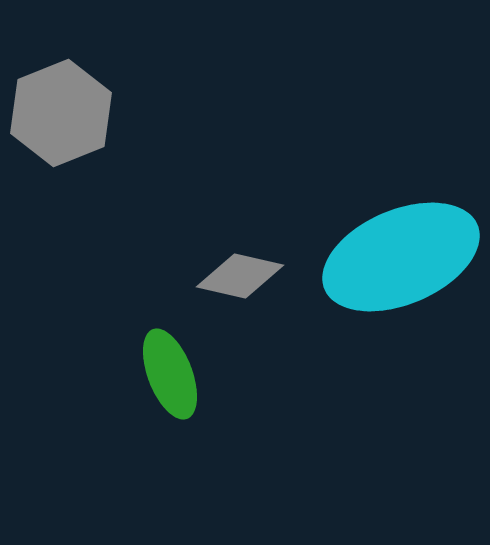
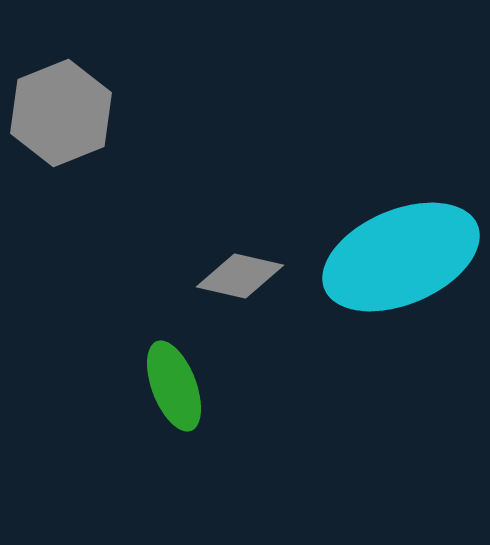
green ellipse: moved 4 px right, 12 px down
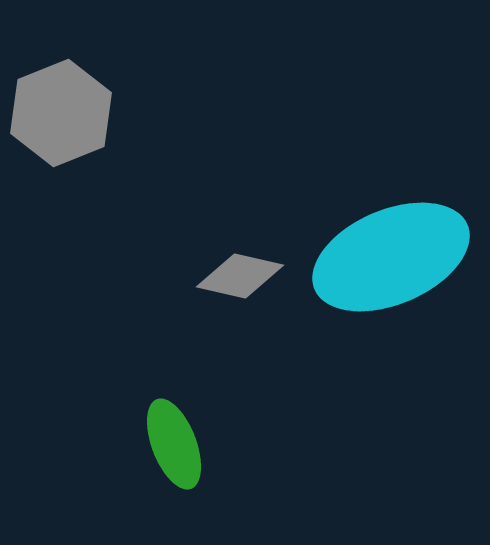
cyan ellipse: moved 10 px left
green ellipse: moved 58 px down
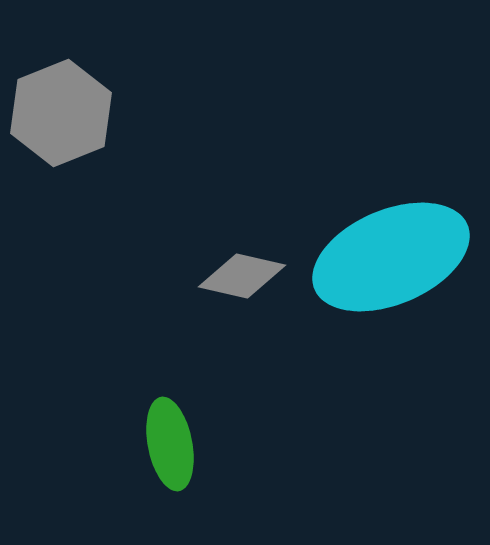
gray diamond: moved 2 px right
green ellipse: moved 4 px left; rotated 10 degrees clockwise
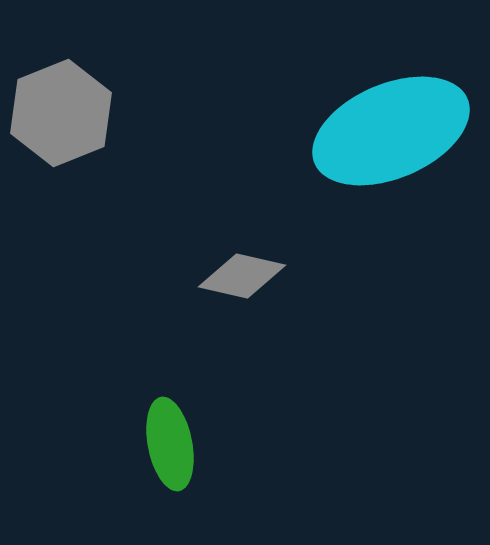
cyan ellipse: moved 126 px up
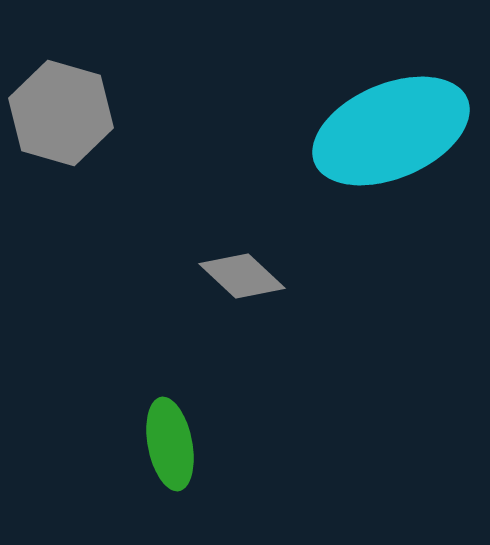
gray hexagon: rotated 22 degrees counterclockwise
gray diamond: rotated 30 degrees clockwise
